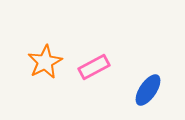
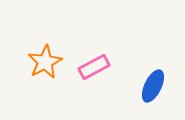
blue ellipse: moved 5 px right, 4 px up; rotated 8 degrees counterclockwise
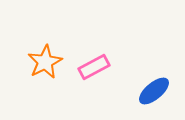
blue ellipse: moved 1 px right, 5 px down; rotated 24 degrees clockwise
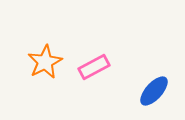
blue ellipse: rotated 8 degrees counterclockwise
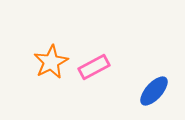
orange star: moved 6 px right
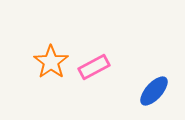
orange star: rotated 8 degrees counterclockwise
